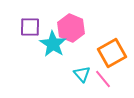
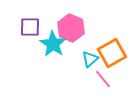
cyan triangle: moved 8 px right, 15 px up; rotated 30 degrees clockwise
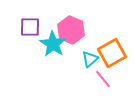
pink hexagon: moved 2 px down
